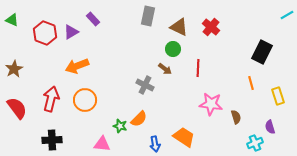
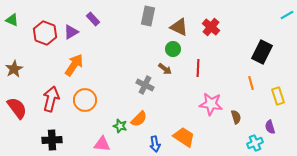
orange arrow: moved 3 px left, 1 px up; rotated 145 degrees clockwise
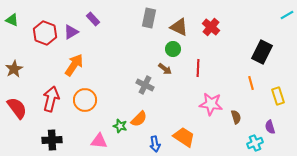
gray rectangle: moved 1 px right, 2 px down
pink triangle: moved 3 px left, 3 px up
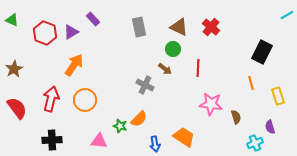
gray rectangle: moved 10 px left, 9 px down; rotated 24 degrees counterclockwise
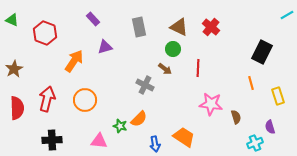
purple triangle: moved 34 px right, 15 px down; rotated 14 degrees clockwise
orange arrow: moved 4 px up
red arrow: moved 4 px left
red semicircle: rotated 35 degrees clockwise
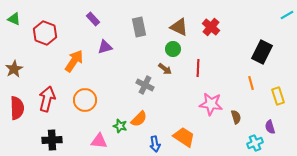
green triangle: moved 2 px right, 1 px up
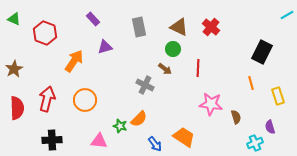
blue arrow: rotated 28 degrees counterclockwise
